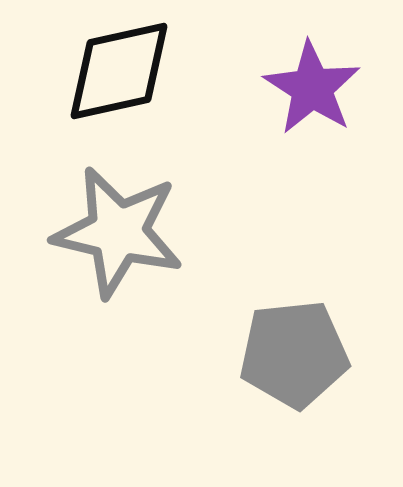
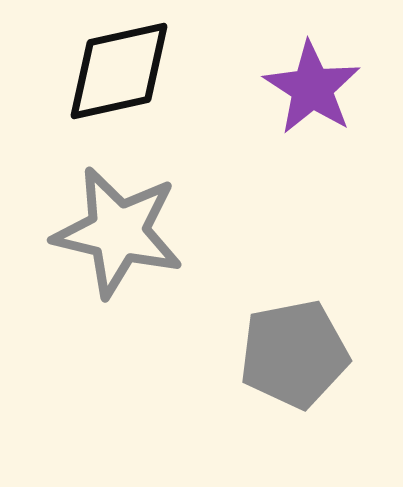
gray pentagon: rotated 5 degrees counterclockwise
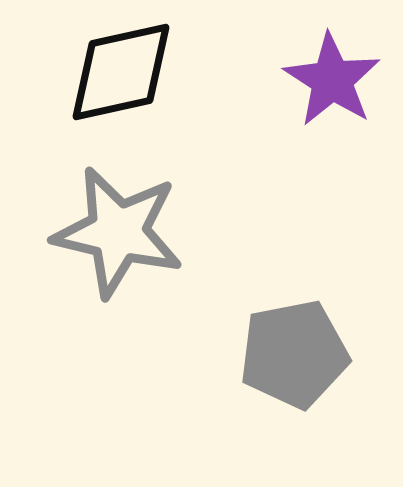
black diamond: moved 2 px right, 1 px down
purple star: moved 20 px right, 8 px up
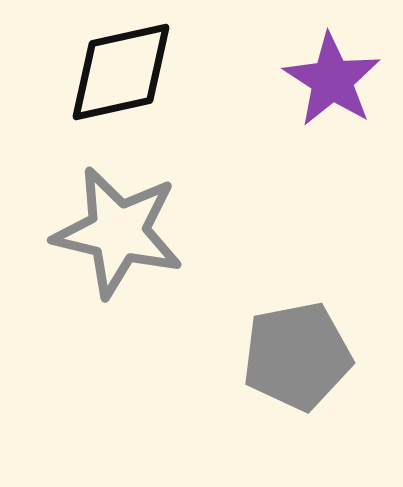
gray pentagon: moved 3 px right, 2 px down
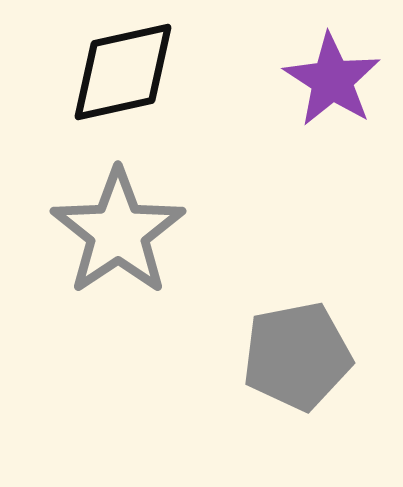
black diamond: moved 2 px right
gray star: rotated 25 degrees clockwise
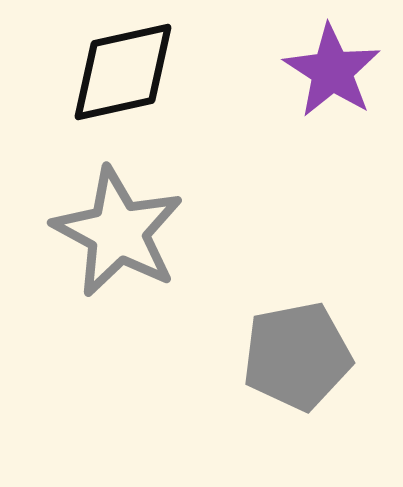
purple star: moved 9 px up
gray star: rotated 10 degrees counterclockwise
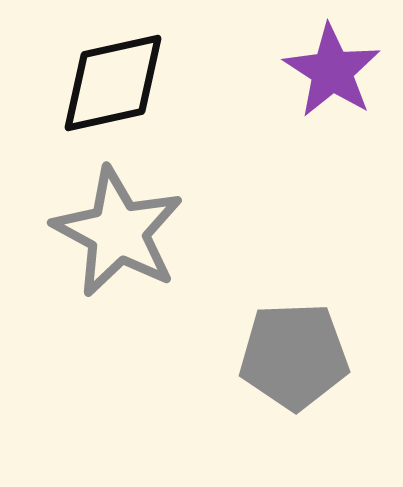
black diamond: moved 10 px left, 11 px down
gray pentagon: moved 3 px left; rotated 9 degrees clockwise
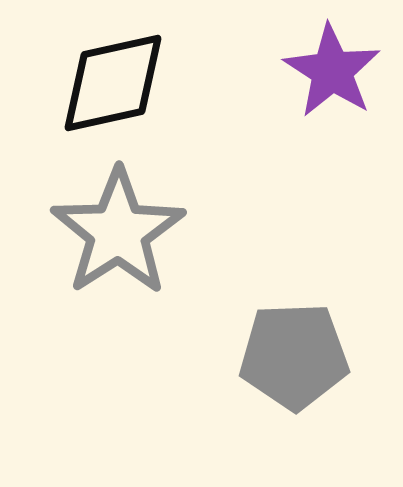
gray star: rotated 11 degrees clockwise
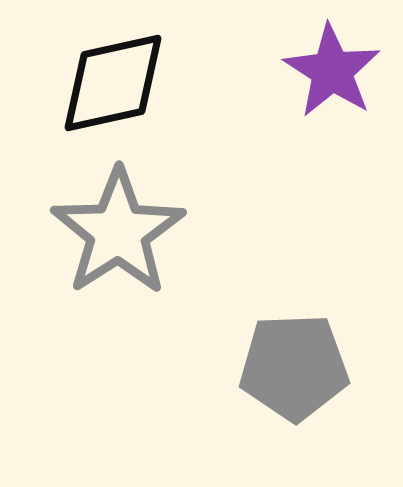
gray pentagon: moved 11 px down
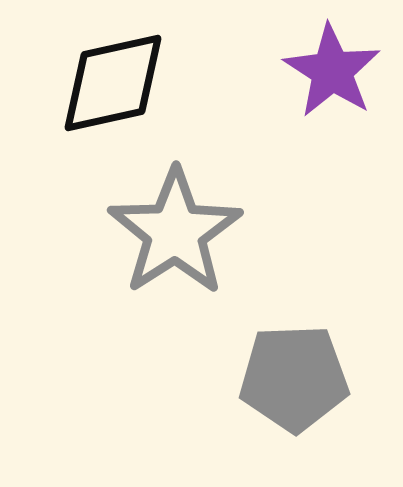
gray star: moved 57 px right
gray pentagon: moved 11 px down
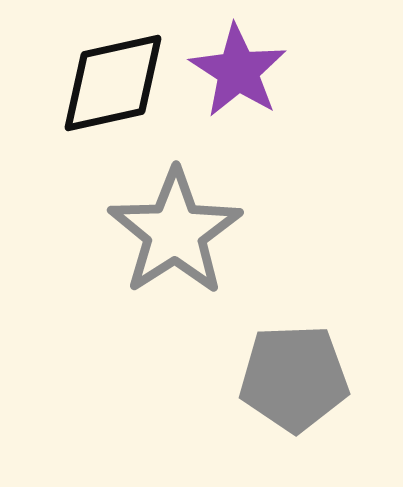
purple star: moved 94 px left
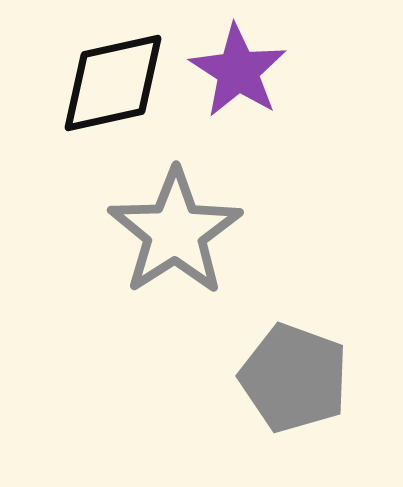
gray pentagon: rotated 22 degrees clockwise
